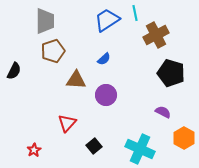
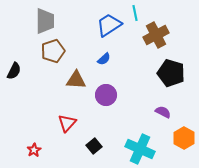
blue trapezoid: moved 2 px right, 5 px down
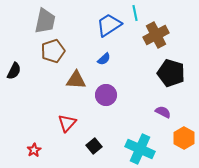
gray trapezoid: rotated 12 degrees clockwise
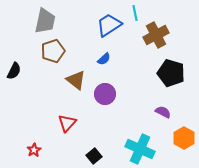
brown triangle: rotated 35 degrees clockwise
purple circle: moved 1 px left, 1 px up
black square: moved 10 px down
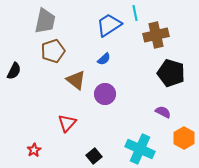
brown cross: rotated 15 degrees clockwise
